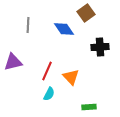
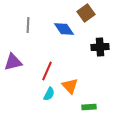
orange triangle: moved 1 px left, 9 px down
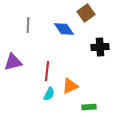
red line: rotated 18 degrees counterclockwise
orange triangle: rotated 48 degrees clockwise
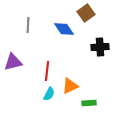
green rectangle: moved 4 px up
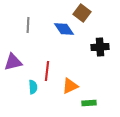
brown square: moved 4 px left; rotated 18 degrees counterclockwise
cyan semicircle: moved 16 px left, 7 px up; rotated 32 degrees counterclockwise
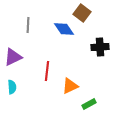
purple triangle: moved 5 px up; rotated 12 degrees counterclockwise
cyan semicircle: moved 21 px left
green rectangle: moved 1 px down; rotated 24 degrees counterclockwise
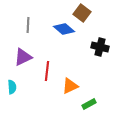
blue diamond: rotated 15 degrees counterclockwise
black cross: rotated 18 degrees clockwise
purple triangle: moved 10 px right
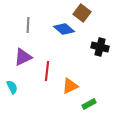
cyan semicircle: rotated 24 degrees counterclockwise
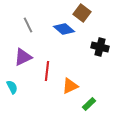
gray line: rotated 28 degrees counterclockwise
green rectangle: rotated 16 degrees counterclockwise
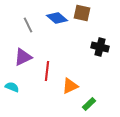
brown square: rotated 24 degrees counterclockwise
blue diamond: moved 7 px left, 11 px up
cyan semicircle: rotated 40 degrees counterclockwise
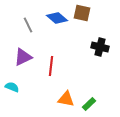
red line: moved 4 px right, 5 px up
orange triangle: moved 4 px left, 13 px down; rotated 36 degrees clockwise
